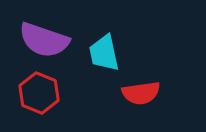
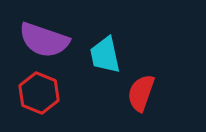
cyan trapezoid: moved 1 px right, 2 px down
red semicircle: rotated 117 degrees clockwise
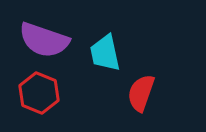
cyan trapezoid: moved 2 px up
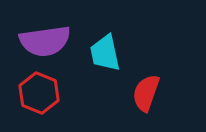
purple semicircle: moved 1 px right, 1 px down; rotated 27 degrees counterclockwise
red semicircle: moved 5 px right
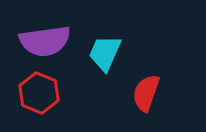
cyan trapezoid: rotated 36 degrees clockwise
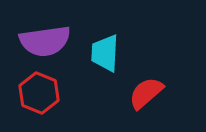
cyan trapezoid: rotated 21 degrees counterclockwise
red semicircle: rotated 30 degrees clockwise
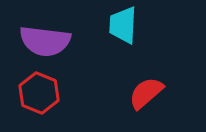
purple semicircle: rotated 15 degrees clockwise
cyan trapezoid: moved 18 px right, 28 px up
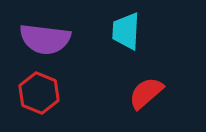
cyan trapezoid: moved 3 px right, 6 px down
purple semicircle: moved 2 px up
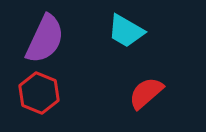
cyan trapezoid: rotated 63 degrees counterclockwise
purple semicircle: rotated 72 degrees counterclockwise
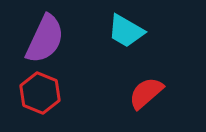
red hexagon: moved 1 px right
